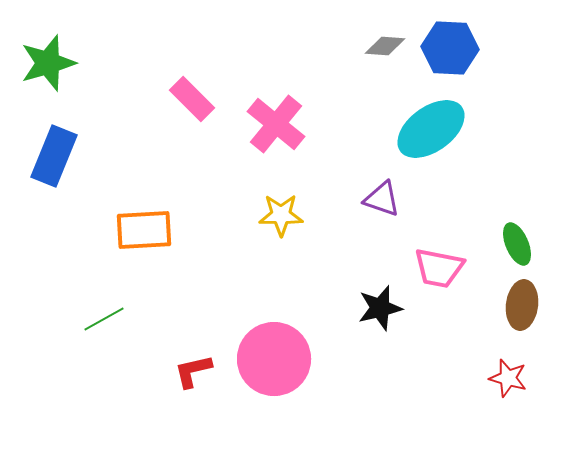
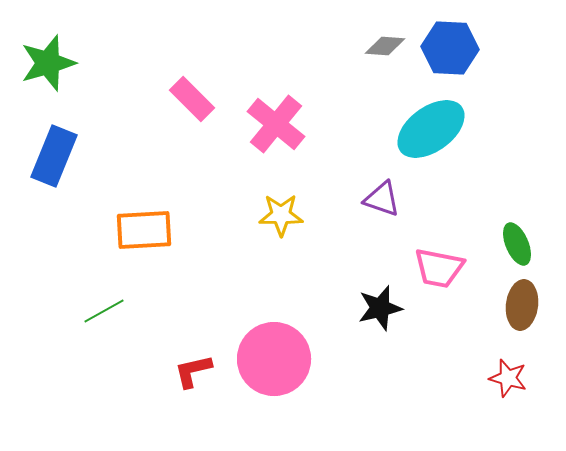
green line: moved 8 px up
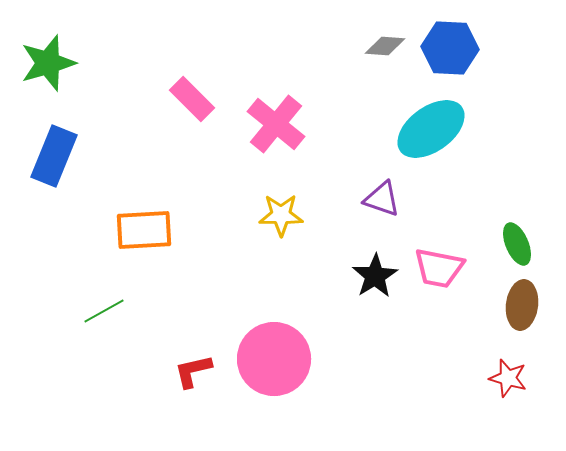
black star: moved 5 px left, 32 px up; rotated 18 degrees counterclockwise
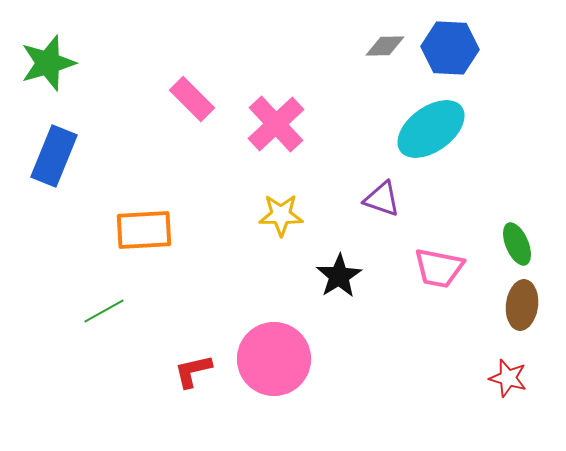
gray diamond: rotated 6 degrees counterclockwise
pink cross: rotated 8 degrees clockwise
black star: moved 36 px left
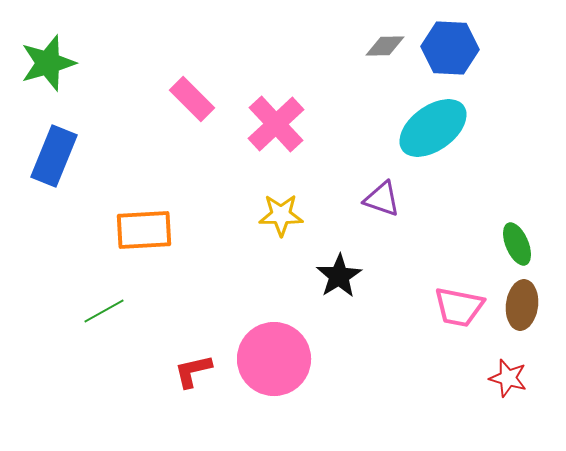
cyan ellipse: moved 2 px right, 1 px up
pink trapezoid: moved 20 px right, 39 px down
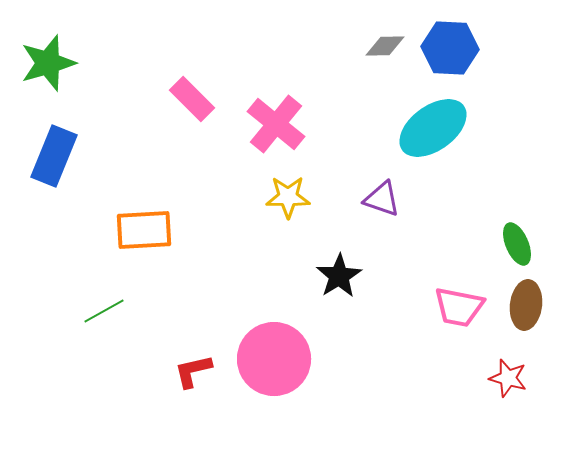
pink cross: rotated 8 degrees counterclockwise
yellow star: moved 7 px right, 18 px up
brown ellipse: moved 4 px right
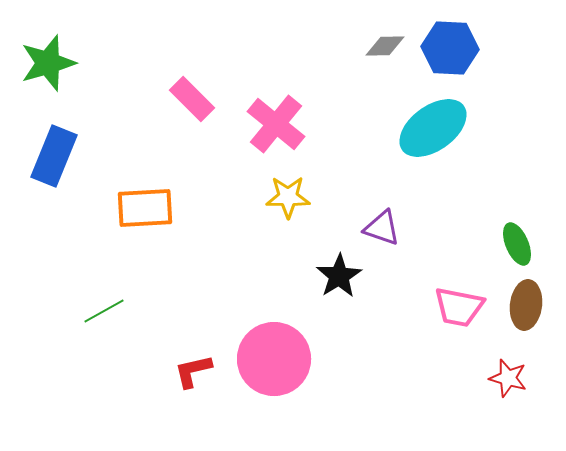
purple triangle: moved 29 px down
orange rectangle: moved 1 px right, 22 px up
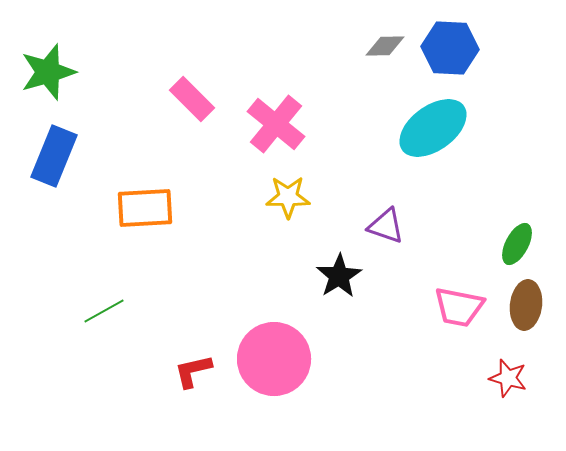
green star: moved 9 px down
purple triangle: moved 4 px right, 2 px up
green ellipse: rotated 51 degrees clockwise
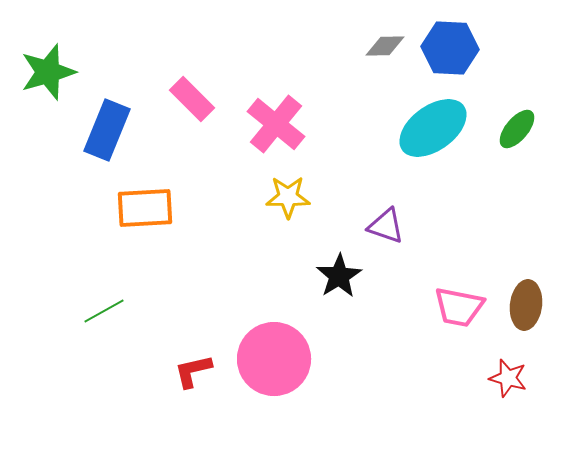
blue rectangle: moved 53 px right, 26 px up
green ellipse: moved 115 px up; rotated 12 degrees clockwise
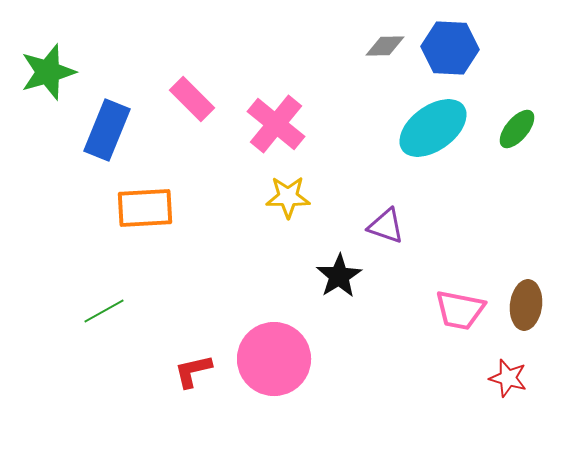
pink trapezoid: moved 1 px right, 3 px down
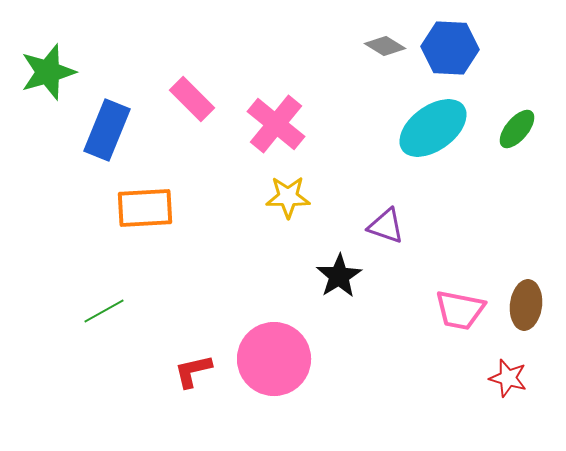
gray diamond: rotated 33 degrees clockwise
